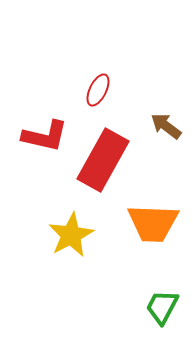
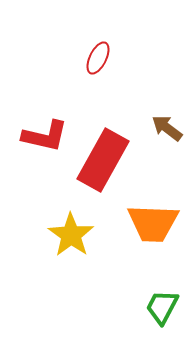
red ellipse: moved 32 px up
brown arrow: moved 1 px right, 2 px down
yellow star: rotated 9 degrees counterclockwise
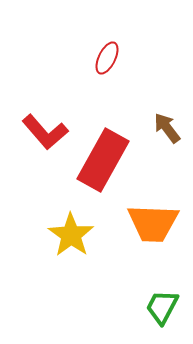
red ellipse: moved 9 px right
brown arrow: rotated 16 degrees clockwise
red L-shape: moved 4 px up; rotated 36 degrees clockwise
